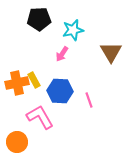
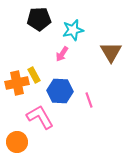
yellow rectangle: moved 5 px up
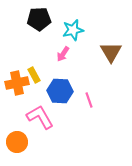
pink arrow: moved 1 px right
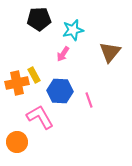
brown triangle: moved 1 px left; rotated 10 degrees clockwise
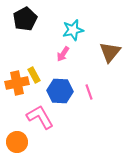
black pentagon: moved 14 px left; rotated 25 degrees counterclockwise
pink line: moved 8 px up
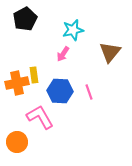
yellow rectangle: rotated 21 degrees clockwise
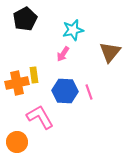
blue hexagon: moved 5 px right
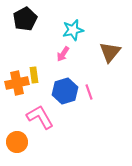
blue hexagon: rotated 20 degrees counterclockwise
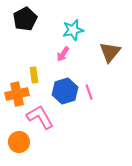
orange cross: moved 11 px down
orange circle: moved 2 px right
